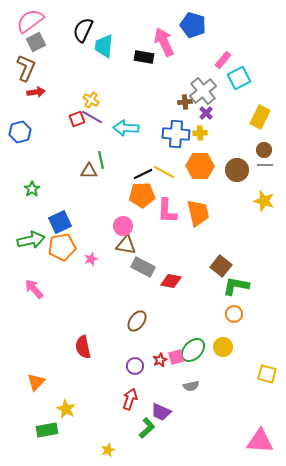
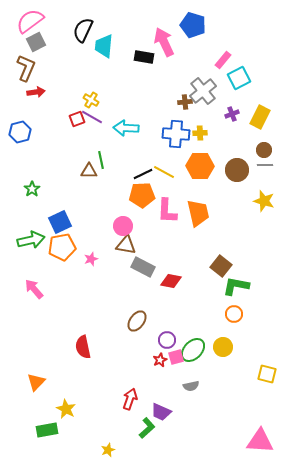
purple cross at (206, 113): moved 26 px right, 1 px down; rotated 24 degrees clockwise
purple circle at (135, 366): moved 32 px right, 26 px up
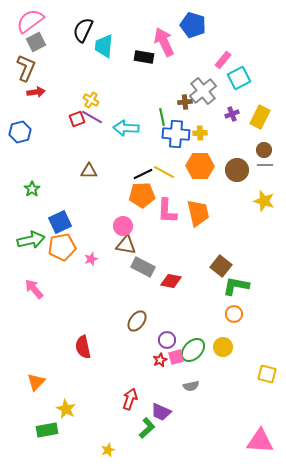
green line at (101, 160): moved 61 px right, 43 px up
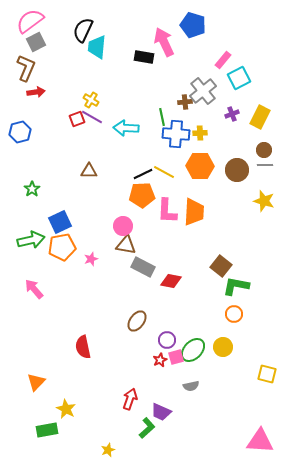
cyan trapezoid at (104, 46): moved 7 px left, 1 px down
orange trapezoid at (198, 213): moved 4 px left, 1 px up; rotated 16 degrees clockwise
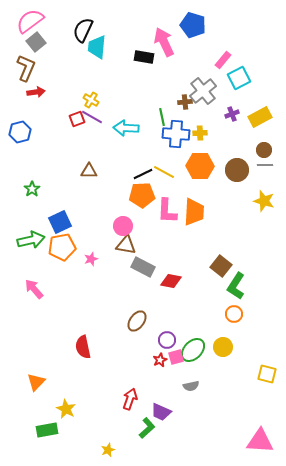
gray square at (36, 42): rotated 12 degrees counterclockwise
yellow rectangle at (260, 117): rotated 35 degrees clockwise
green L-shape at (236, 286): rotated 68 degrees counterclockwise
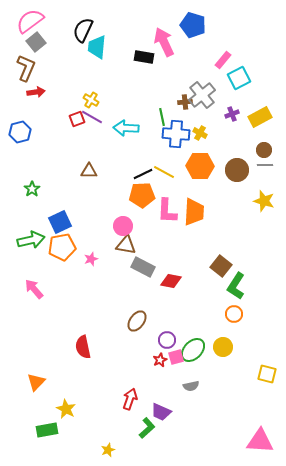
gray cross at (203, 91): moved 1 px left, 4 px down
yellow cross at (200, 133): rotated 32 degrees clockwise
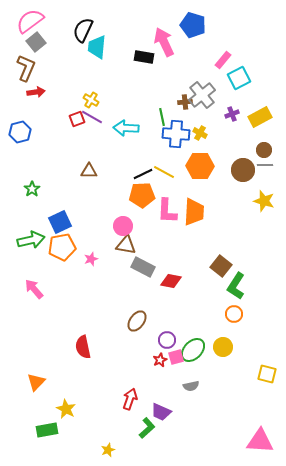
brown circle at (237, 170): moved 6 px right
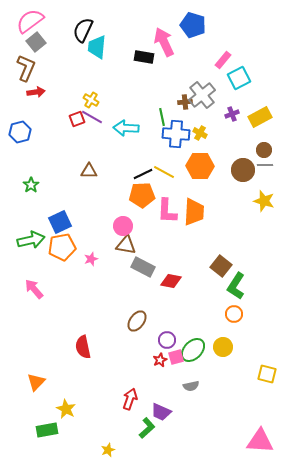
green star at (32, 189): moved 1 px left, 4 px up
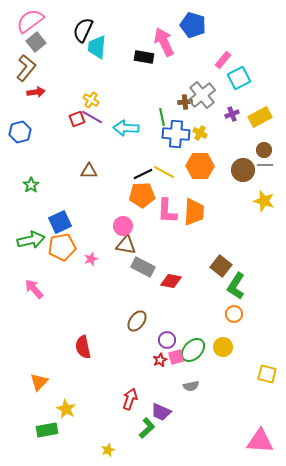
brown L-shape at (26, 68): rotated 16 degrees clockwise
orange triangle at (36, 382): moved 3 px right
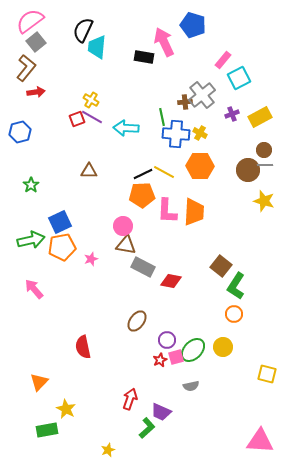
brown circle at (243, 170): moved 5 px right
